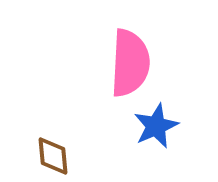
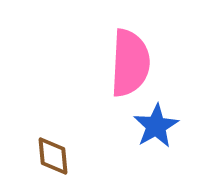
blue star: rotated 6 degrees counterclockwise
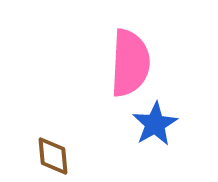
blue star: moved 1 px left, 2 px up
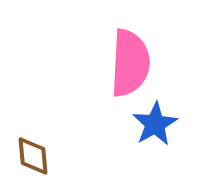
brown diamond: moved 20 px left
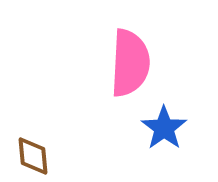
blue star: moved 9 px right, 4 px down; rotated 6 degrees counterclockwise
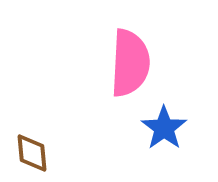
brown diamond: moved 1 px left, 3 px up
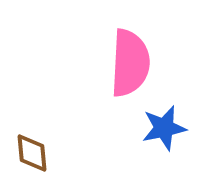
blue star: rotated 24 degrees clockwise
